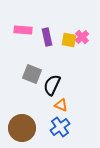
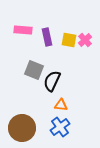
pink cross: moved 3 px right, 3 px down
gray square: moved 2 px right, 4 px up
black semicircle: moved 4 px up
orange triangle: rotated 16 degrees counterclockwise
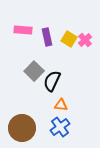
yellow square: moved 1 px up; rotated 21 degrees clockwise
gray square: moved 1 px down; rotated 24 degrees clockwise
